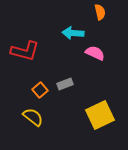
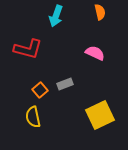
cyan arrow: moved 17 px left, 17 px up; rotated 75 degrees counterclockwise
red L-shape: moved 3 px right, 2 px up
yellow semicircle: rotated 140 degrees counterclockwise
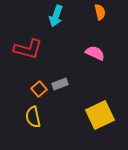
gray rectangle: moved 5 px left
orange square: moved 1 px left, 1 px up
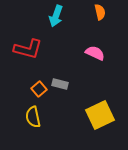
gray rectangle: rotated 35 degrees clockwise
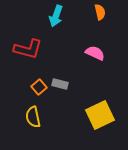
orange square: moved 2 px up
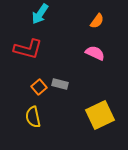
orange semicircle: moved 3 px left, 9 px down; rotated 49 degrees clockwise
cyan arrow: moved 16 px left, 2 px up; rotated 15 degrees clockwise
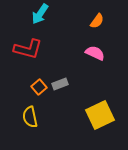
gray rectangle: rotated 35 degrees counterclockwise
yellow semicircle: moved 3 px left
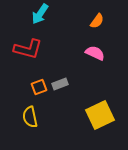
orange square: rotated 21 degrees clockwise
